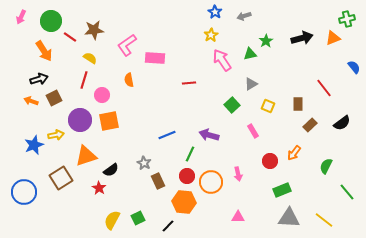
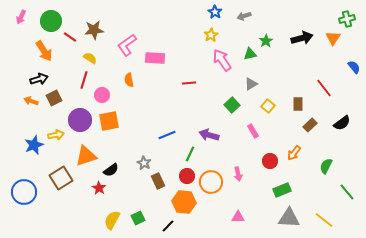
orange triangle at (333, 38): rotated 35 degrees counterclockwise
yellow square at (268, 106): rotated 16 degrees clockwise
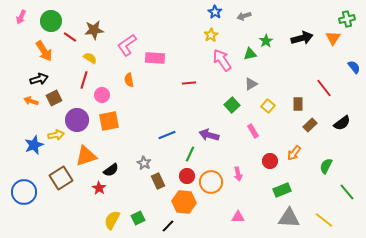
purple circle at (80, 120): moved 3 px left
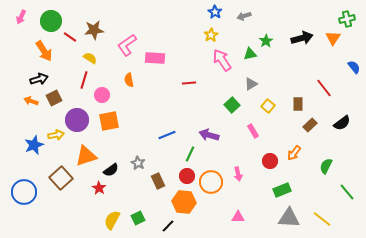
gray star at (144, 163): moved 6 px left
brown square at (61, 178): rotated 10 degrees counterclockwise
yellow line at (324, 220): moved 2 px left, 1 px up
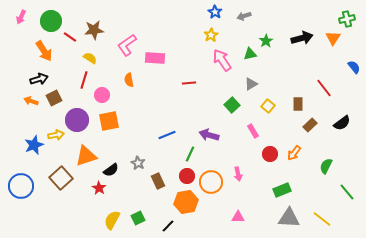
red circle at (270, 161): moved 7 px up
blue circle at (24, 192): moved 3 px left, 6 px up
orange hexagon at (184, 202): moved 2 px right; rotated 15 degrees counterclockwise
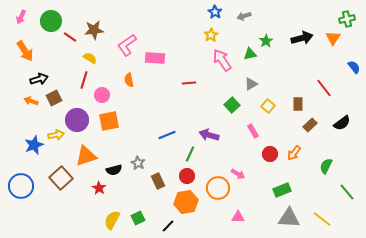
orange arrow at (44, 51): moved 19 px left
black semicircle at (111, 170): moved 3 px right; rotated 21 degrees clockwise
pink arrow at (238, 174): rotated 48 degrees counterclockwise
orange circle at (211, 182): moved 7 px right, 6 px down
